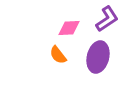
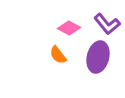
purple L-shape: moved 5 px down; rotated 84 degrees clockwise
pink diamond: rotated 30 degrees clockwise
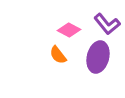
pink diamond: moved 2 px down
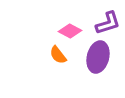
purple L-shape: moved 1 px right, 1 px up; rotated 68 degrees counterclockwise
pink diamond: moved 1 px right, 1 px down
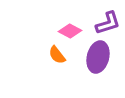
orange semicircle: moved 1 px left
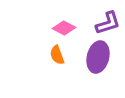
pink diamond: moved 6 px left, 3 px up
orange semicircle: rotated 18 degrees clockwise
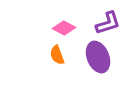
purple ellipse: rotated 36 degrees counterclockwise
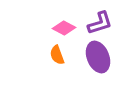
purple L-shape: moved 8 px left
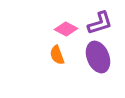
pink diamond: moved 2 px right, 1 px down
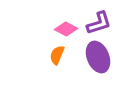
purple L-shape: moved 1 px left
orange semicircle: rotated 42 degrees clockwise
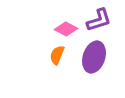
purple L-shape: moved 3 px up
purple ellipse: moved 4 px left; rotated 40 degrees clockwise
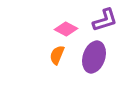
purple L-shape: moved 6 px right
